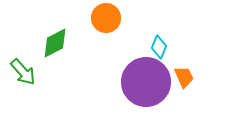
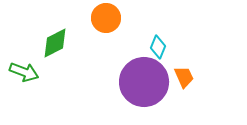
cyan diamond: moved 1 px left
green arrow: moved 1 px right; rotated 28 degrees counterclockwise
purple circle: moved 2 px left
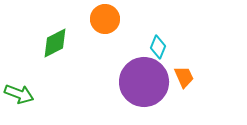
orange circle: moved 1 px left, 1 px down
green arrow: moved 5 px left, 22 px down
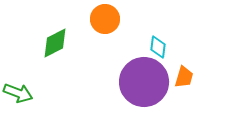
cyan diamond: rotated 15 degrees counterclockwise
orange trapezoid: rotated 40 degrees clockwise
green arrow: moved 1 px left, 1 px up
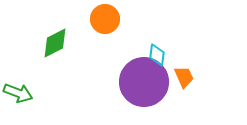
cyan diamond: moved 1 px left, 8 px down
orange trapezoid: rotated 40 degrees counterclockwise
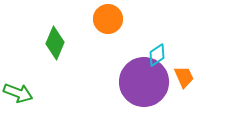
orange circle: moved 3 px right
green diamond: rotated 40 degrees counterclockwise
cyan diamond: rotated 50 degrees clockwise
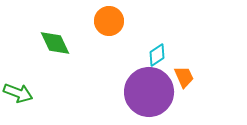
orange circle: moved 1 px right, 2 px down
green diamond: rotated 48 degrees counterclockwise
purple circle: moved 5 px right, 10 px down
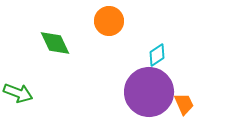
orange trapezoid: moved 27 px down
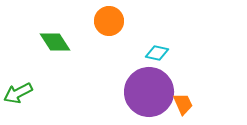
green diamond: moved 1 px up; rotated 8 degrees counterclockwise
cyan diamond: moved 2 px up; rotated 45 degrees clockwise
green arrow: rotated 132 degrees clockwise
orange trapezoid: moved 1 px left
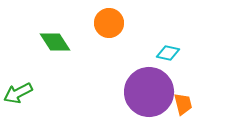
orange circle: moved 2 px down
cyan diamond: moved 11 px right
orange trapezoid: rotated 10 degrees clockwise
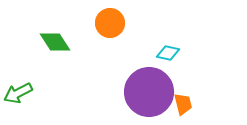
orange circle: moved 1 px right
